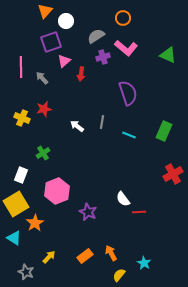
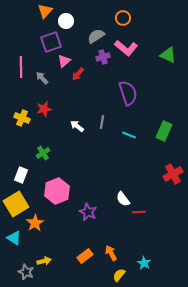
red arrow: moved 3 px left; rotated 32 degrees clockwise
yellow arrow: moved 5 px left, 4 px down; rotated 32 degrees clockwise
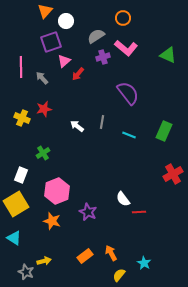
purple semicircle: rotated 20 degrees counterclockwise
orange star: moved 17 px right, 2 px up; rotated 24 degrees counterclockwise
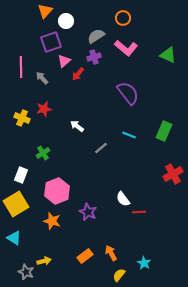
purple cross: moved 9 px left
gray line: moved 1 px left, 26 px down; rotated 40 degrees clockwise
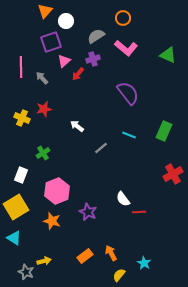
purple cross: moved 1 px left, 2 px down
yellow square: moved 3 px down
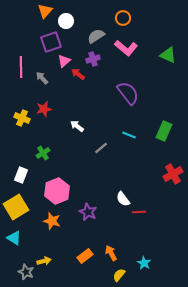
red arrow: rotated 88 degrees clockwise
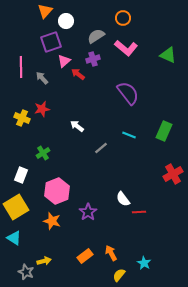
red star: moved 2 px left
purple star: rotated 12 degrees clockwise
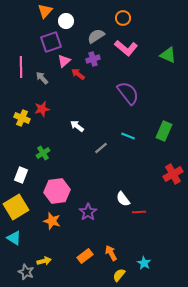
cyan line: moved 1 px left, 1 px down
pink hexagon: rotated 15 degrees clockwise
